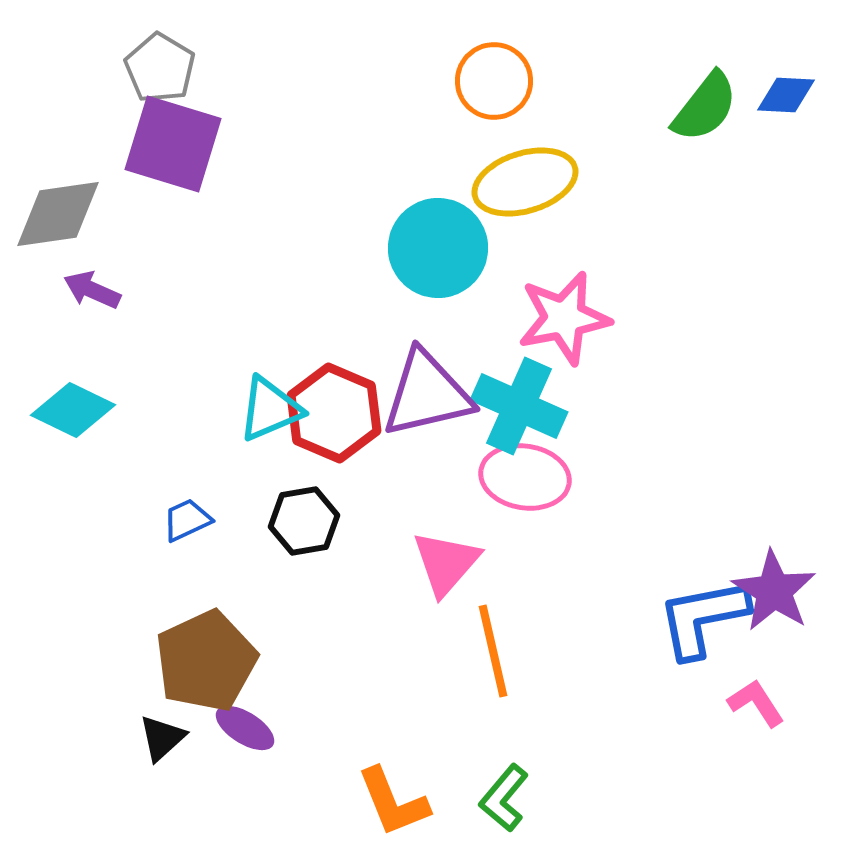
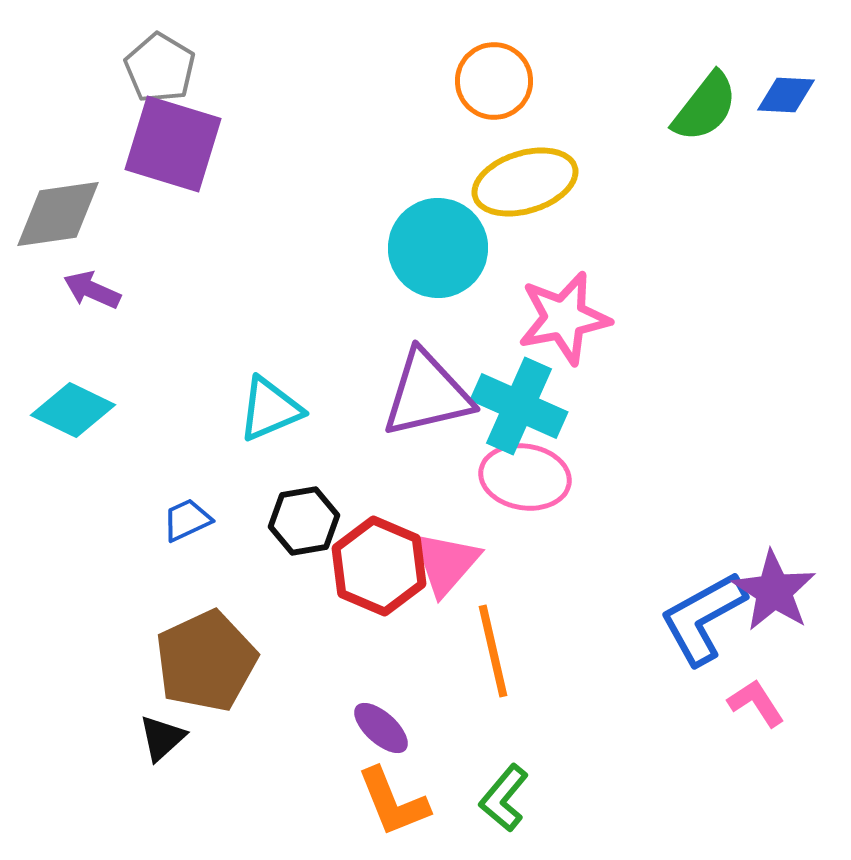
red hexagon: moved 45 px right, 153 px down
blue L-shape: rotated 18 degrees counterclockwise
purple ellipse: moved 136 px right; rotated 10 degrees clockwise
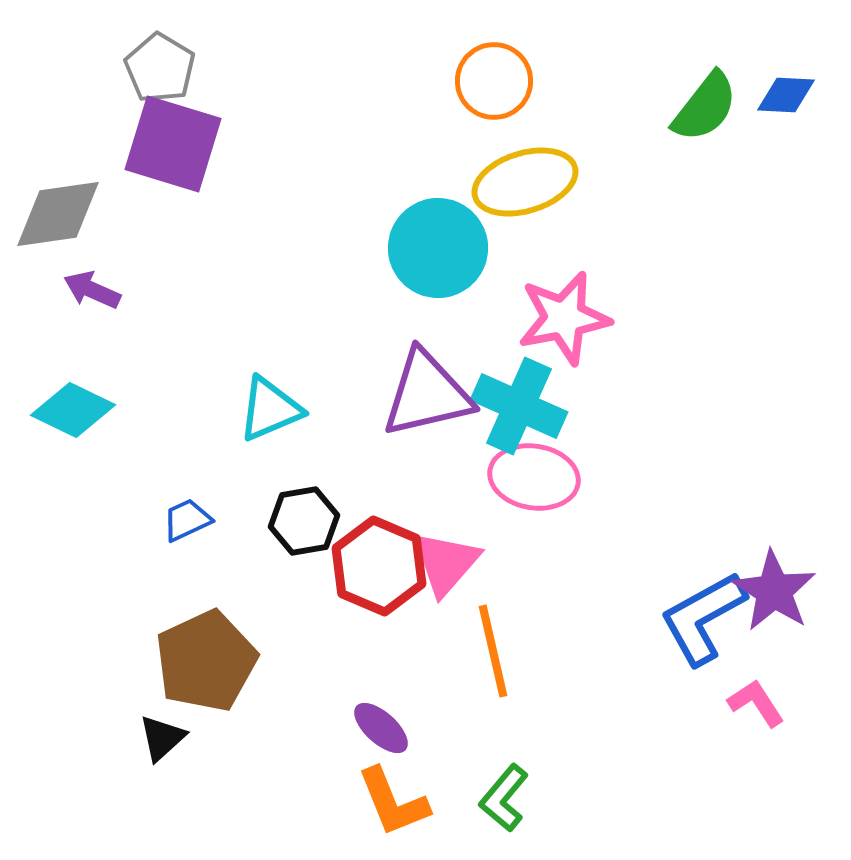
pink ellipse: moved 9 px right
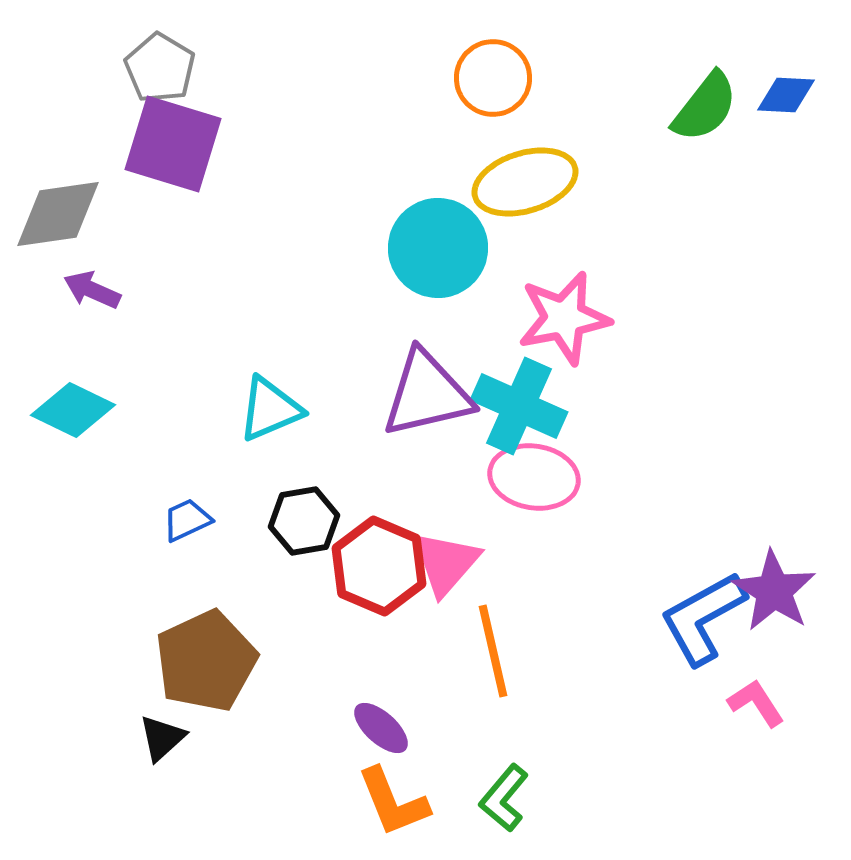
orange circle: moved 1 px left, 3 px up
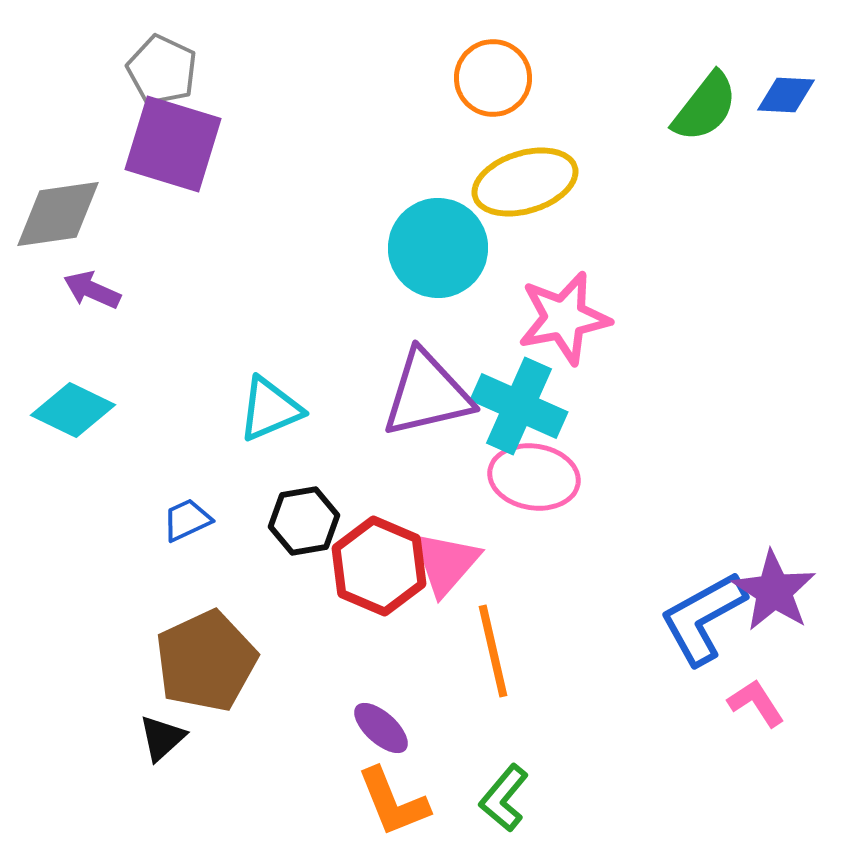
gray pentagon: moved 2 px right, 2 px down; rotated 6 degrees counterclockwise
